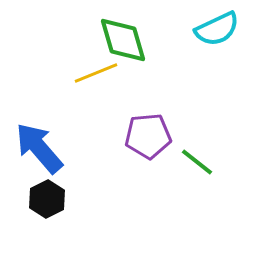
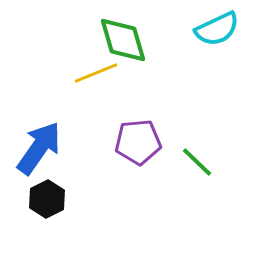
purple pentagon: moved 10 px left, 6 px down
blue arrow: rotated 76 degrees clockwise
green line: rotated 6 degrees clockwise
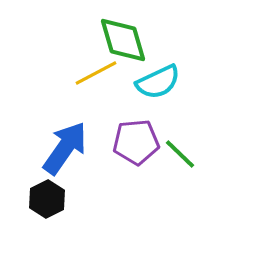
cyan semicircle: moved 59 px left, 53 px down
yellow line: rotated 6 degrees counterclockwise
purple pentagon: moved 2 px left
blue arrow: moved 26 px right
green line: moved 17 px left, 8 px up
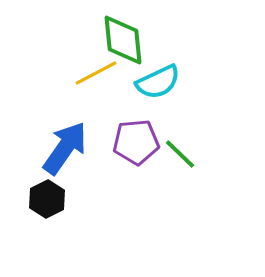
green diamond: rotated 10 degrees clockwise
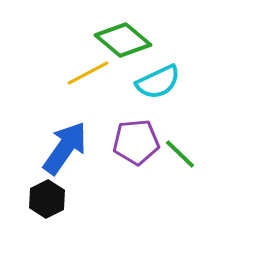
green diamond: rotated 44 degrees counterclockwise
yellow line: moved 8 px left
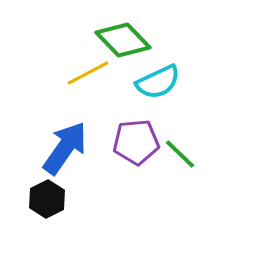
green diamond: rotated 6 degrees clockwise
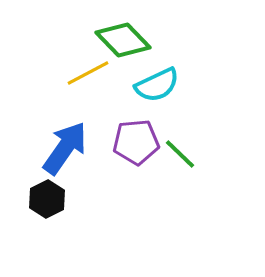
cyan semicircle: moved 1 px left, 3 px down
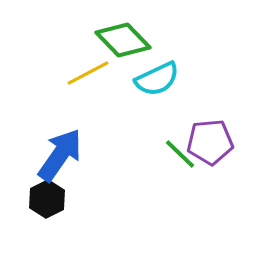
cyan semicircle: moved 6 px up
purple pentagon: moved 74 px right
blue arrow: moved 5 px left, 7 px down
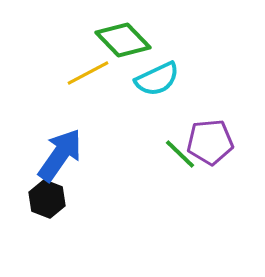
black hexagon: rotated 12 degrees counterclockwise
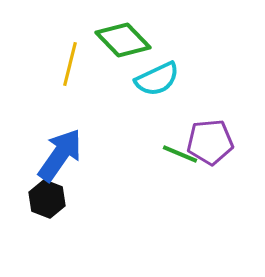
yellow line: moved 18 px left, 9 px up; rotated 48 degrees counterclockwise
green line: rotated 21 degrees counterclockwise
